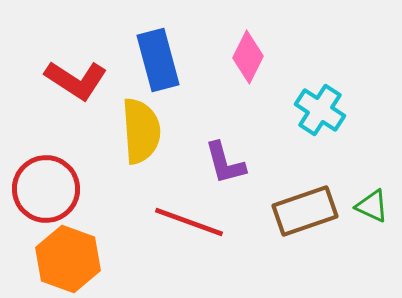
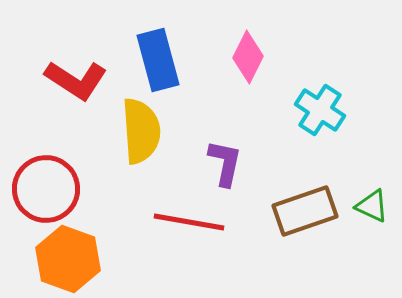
purple L-shape: rotated 153 degrees counterclockwise
red line: rotated 10 degrees counterclockwise
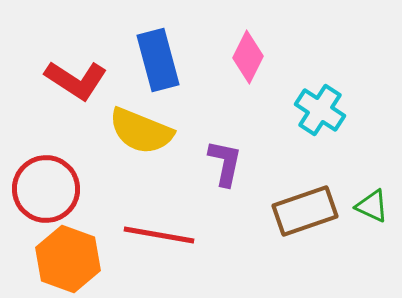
yellow semicircle: rotated 116 degrees clockwise
red line: moved 30 px left, 13 px down
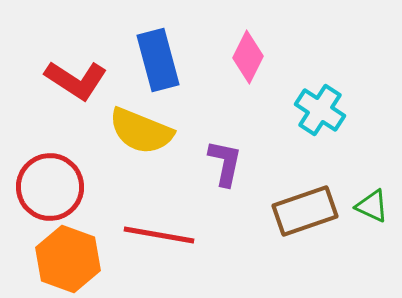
red circle: moved 4 px right, 2 px up
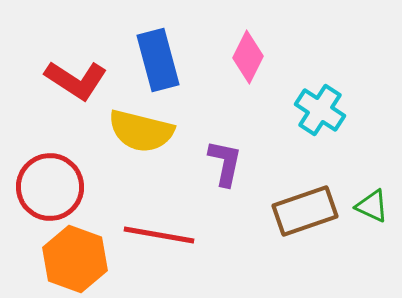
yellow semicircle: rotated 8 degrees counterclockwise
orange hexagon: moved 7 px right
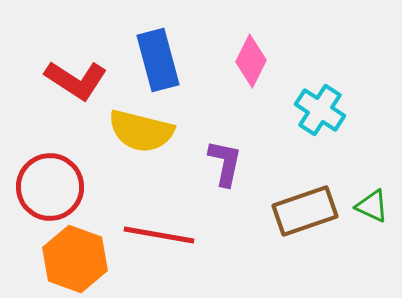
pink diamond: moved 3 px right, 4 px down
